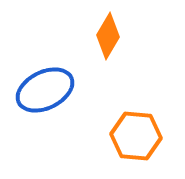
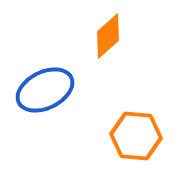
orange diamond: rotated 18 degrees clockwise
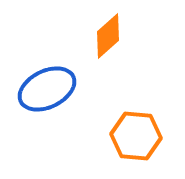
blue ellipse: moved 2 px right, 1 px up
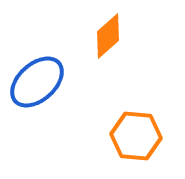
blue ellipse: moved 10 px left, 7 px up; rotated 16 degrees counterclockwise
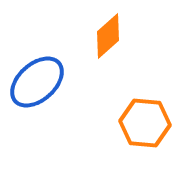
orange hexagon: moved 9 px right, 13 px up
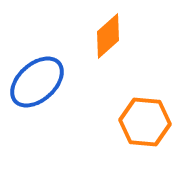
orange hexagon: moved 1 px up
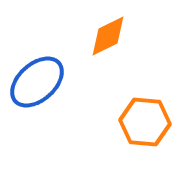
orange diamond: rotated 15 degrees clockwise
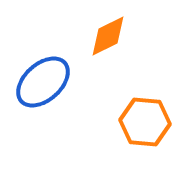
blue ellipse: moved 6 px right
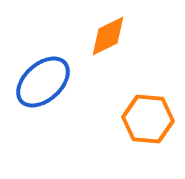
orange hexagon: moved 3 px right, 3 px up
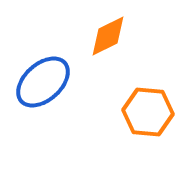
orange hexagon: moved 7 px up
